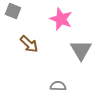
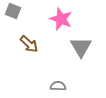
gray triangle: moved 3 px up
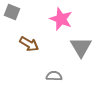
gray square: moved 1 px left, 1 px down
brown arrow: rotated 12 degrees counterclockwise
gray semicircle: moved 4 px left, 10 px up
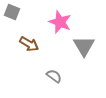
pink star: moved 1 px left, 3 px down
gray triangle: moved 3 px right, 1 px up
gray semicircle: rotated 35 degrees clockwise
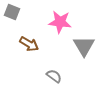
pink star: rotated 15 degrees counterclockwise
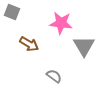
pink star: moved 1 px right, 1 px down
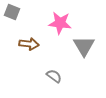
pink star: moved 1 px left
brown arrow: rotated 24 degrees counterclockwise
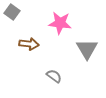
gray square: rotated 14 degrees clockwise
gray triangle: moved 3 px right, 3 px down
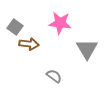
gray square: moved 3 px right, 15 px down
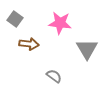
gray square: moved 8 px up
